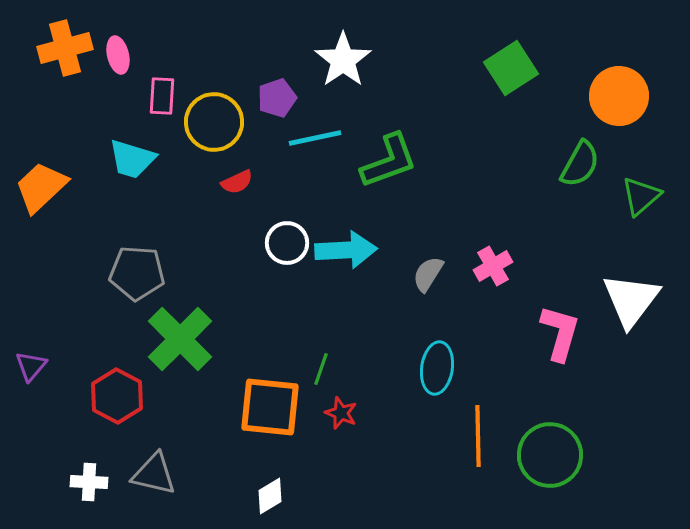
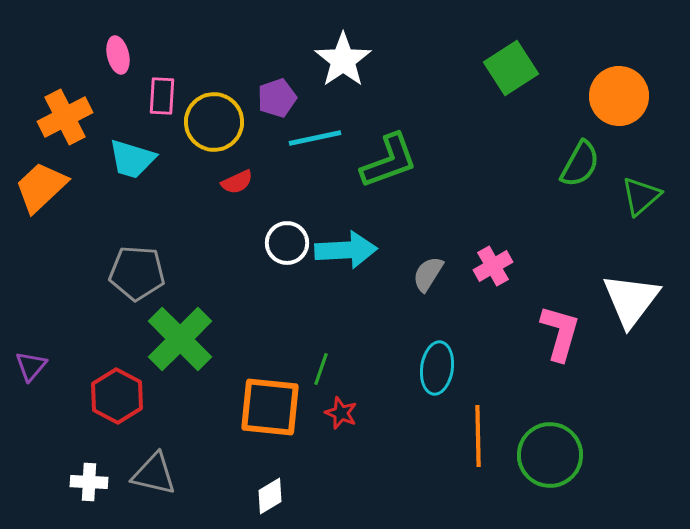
orange cross: moved 69 px down; rotated 12 degrees counterclockwise
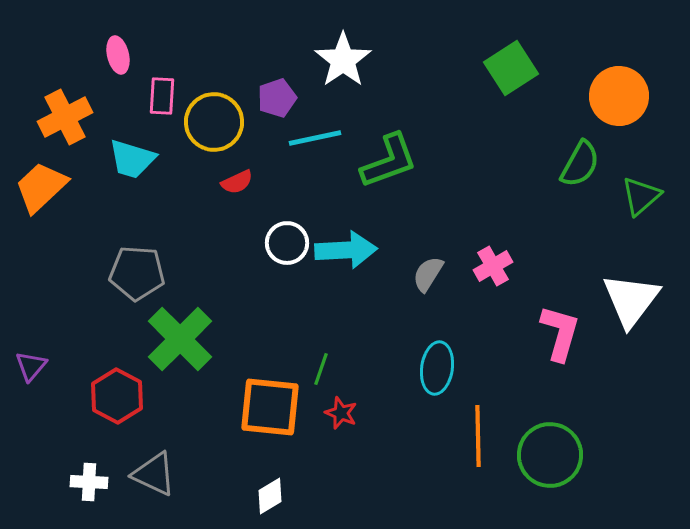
gray triangle: rotated 12 degrees clockwise
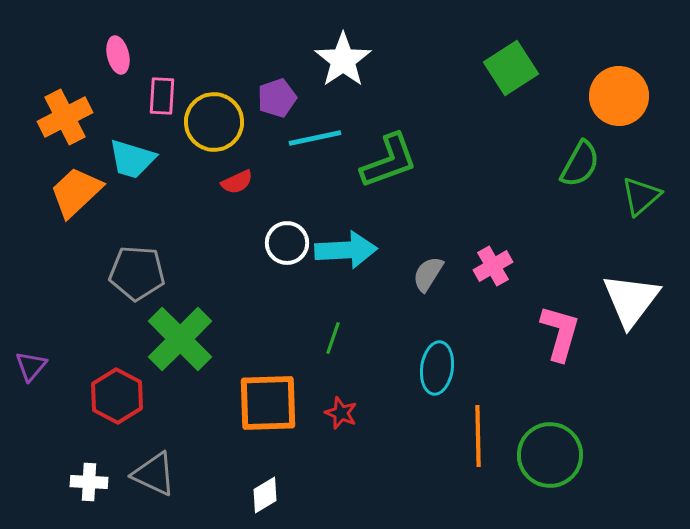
orange trapezoid: moved 35 px right, 5 px down
green line: moved 12 px right, 31 px up
orange square: moved 2 px left, 4 px up; rotated 8 degrees counterclockwise
white diamond: moved 5 px left, 1 px up
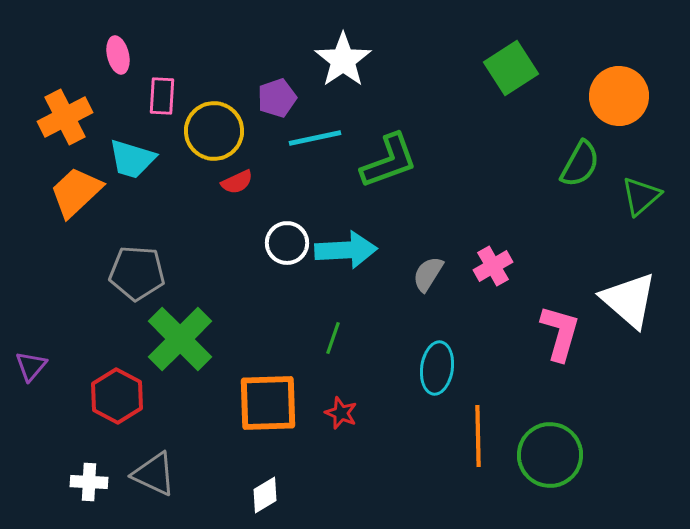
yellow circle: moved 9 px down
white triangle: moved 2 px left; rotated 26 degrees counterclockwise
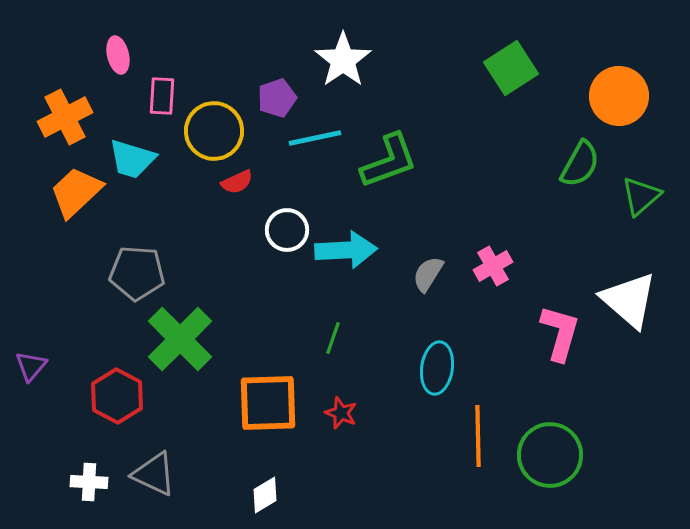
white circle: moved 13 px up
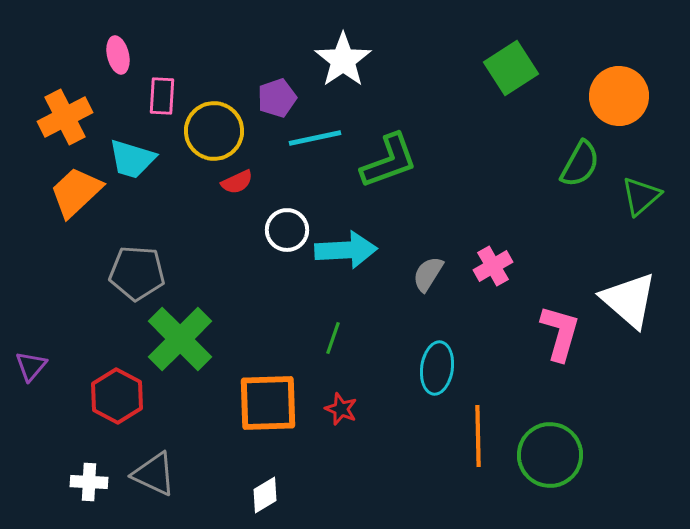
red star: moved 4 px up
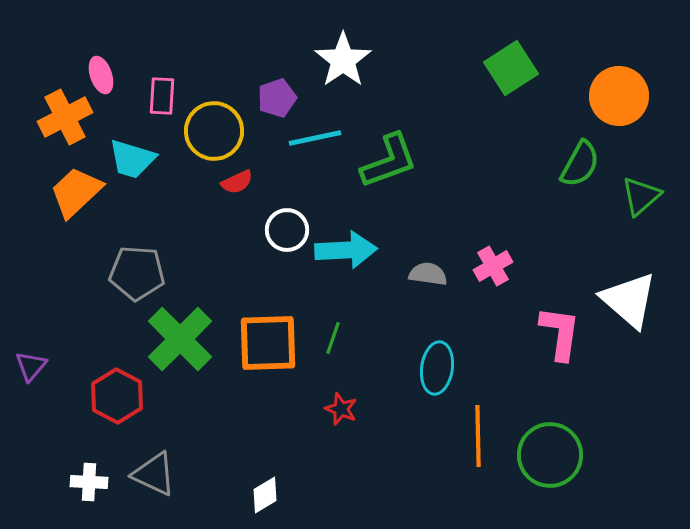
pink ellipse: moved 17 px left, 20 px down; rotated 6 degrees counterclockwise
gray semicircle: rotated 66 degrees clockwise
pink L-shape: rotated 8 degrees counterclockwise
orange square: moved 60 px up
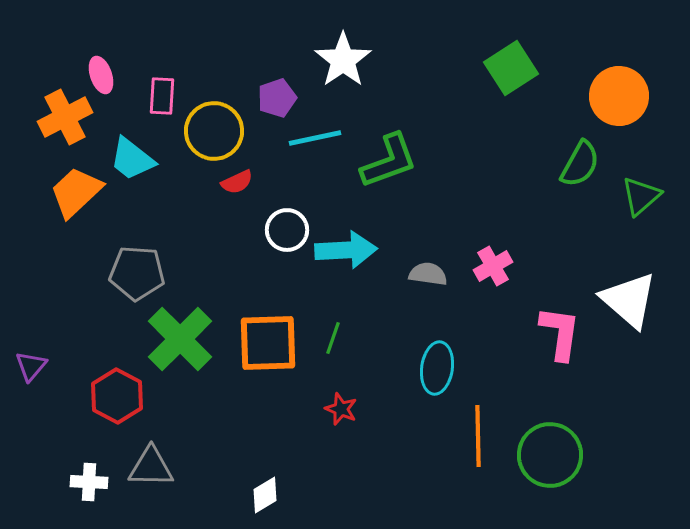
cyan trapezoid: rotated 21 degrees clockwise
gray triangle: moved 3 px left, 7 px up; rotated 24 degrees counterclockwise
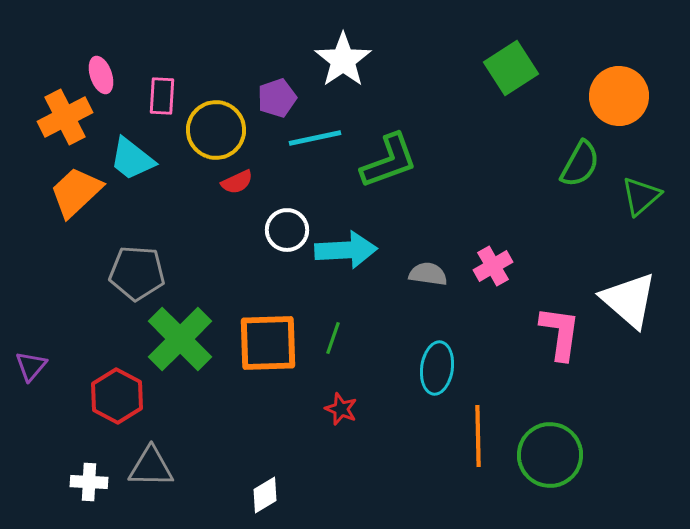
yellow circle: moved 2 px right, 1 px up
